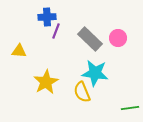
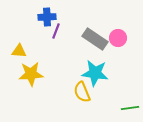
gray rectangle: moved 5 px right; rotated 10 degrees counterclockwise
yellow star: moved 15 px left, 8 px up; rotated 25 degrees clockwise
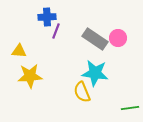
yellow star: moved 1 px left, 2 px down
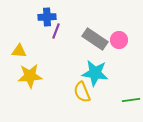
pink circle: moved 1 px right, 2 px down
green line: moved 1 px right, 8 px up
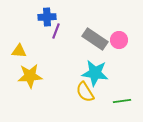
yellow semicircle: moved 3 px right; rotated 10 degrees counterclockwise
green line: moved 9 px left, 1 px down
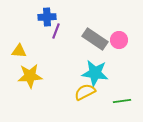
yellow semicircle: rotated 95 degrees clockwise
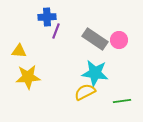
yellow star: moved 2 px left, 1 px down
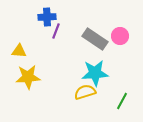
pink circle: moved 1 px right, 4 px up
cyan star: rotated 12 degrees counterclockwise
yellow semicircle: rotated 10 degrees clockwise
green line: rotated 54 degrees counterclockwise
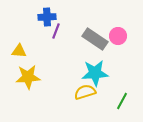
pink circle: moved 2 px left
